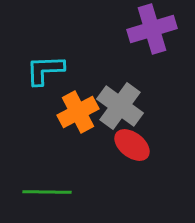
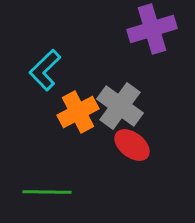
cyan L-shape: rotated 42 degrees counterclockwise
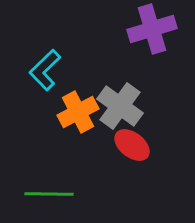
green line: moved 2 px right, 2 px down
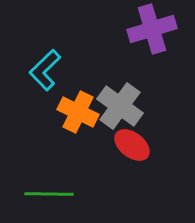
orange cross: rotated 36 degrees counterclockwise
